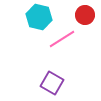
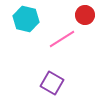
cyan hexagon: moved 13 px left, 2 px down
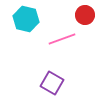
pink line: rotated 12 degrees clockwise
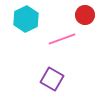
cyan hexagon: rotated 20 degrees clockwise
purple square: moved 4 px up
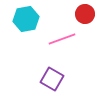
red circle: moved 1 px up
cyan hexagon: rotated 15 degrees clockwise
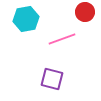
red circle: moved 2 px up
purple square: rotated 15 degrees counterclockwise
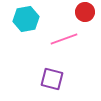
pink line: moved 2 px right
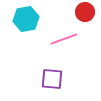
purple square: rotated 10 degrees counterclockwise
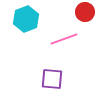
cyan hexagon: rotated 10 degrees counterclockwise
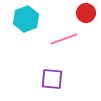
red circle: moved 1 px right, 1 px down
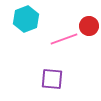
red circle: moved 3 px right, 13 px down
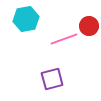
cyan hexagon: rotated 10 degrees clockwise
purple square: rotated 20 degrees counterclockwise
